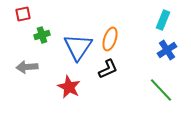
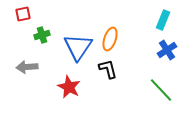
black L-shape: rotated 80 degrees counterclockwise
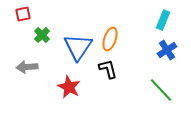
green cross: rotated 28 degrees counterclockwise
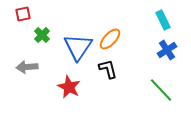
cyan rectangle: rotated 48 degrees counterclockwise
orange ellipse: rotated 25 degrees clockwise
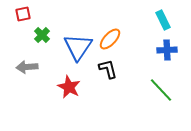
blue cross: rotated 30 degrees clockwise
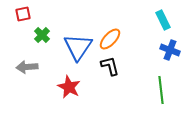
blue cross: moved 3 px right; rotated 24 degrees clockwise
black L-shape: moved 2 px right, 3 px up
green line: rotated 36 degrees clockwise
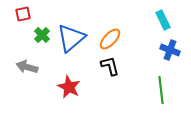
blue triangle: moved 7 px left, 9 px up; rotated 16 degrees clockwise
gray arrow: rotated 20 degrees clockwise
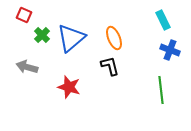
red square: moved 1 px right, 1 px down; rotated 35 degrees clockwise
orange ellipse: moved 4 px right, 1 px up; rotated 65 degrees counterclockwise
red star: rotated 10 degrees counterclockwise
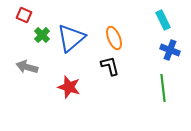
green line: moved 2 px right, 2 px up
